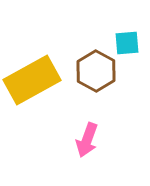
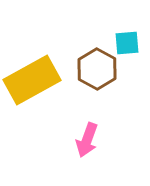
brown hexagon: moved 1 px right, 2 px up
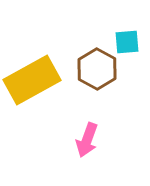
cyan square: moved 1 px up
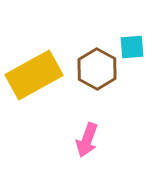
cyan square: moved 5 px right, 5 px down
yellow rectangle: moved 2 px right, 5 px up
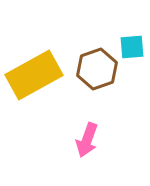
brown hexagon: rotated 12 degrees clockwise
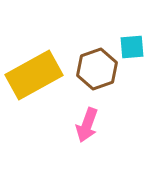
pink arrow: moved 15 px up
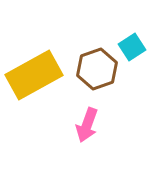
cyan square: rotated 28 degrees counterclockwise
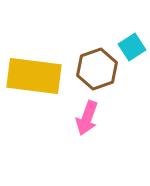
yellow rectangle: moved 1 px down; rotated 36 degrees clockwise
pink arrow: moved 7 px up
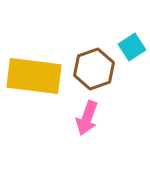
brown hexagon: moved 3 px left
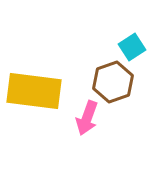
brown hexagon: moved 19 px right, 13 px down
yellow rectangle: moved 15 px down
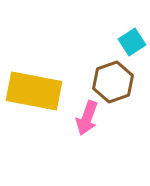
cyan square: moved 5 px up
yellow rectangle: rotated 4 degrees clockwise
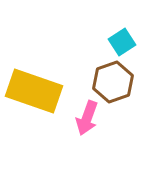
cyan square: moved 10 px left
yellow rectangle: rotated 8 degrees clockwise
